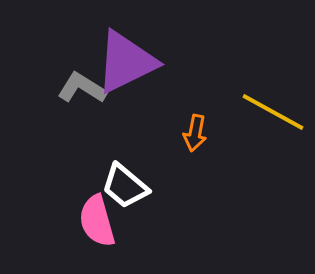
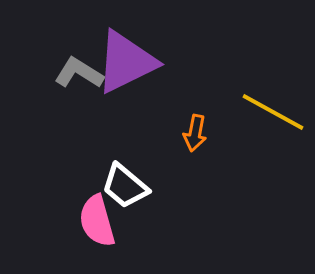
gray L-shape: moved 3 px left, 15 px up
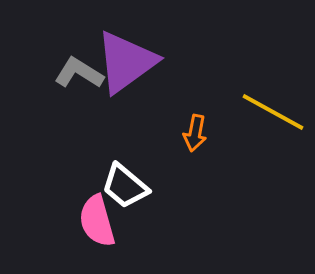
purple triangle: rotated 10 degrees counterclockwise
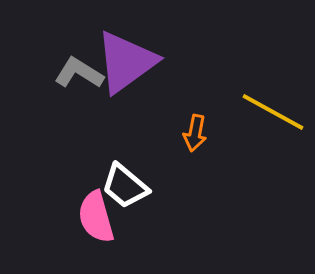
pink semicircle: moved 1 px left, 4 px up
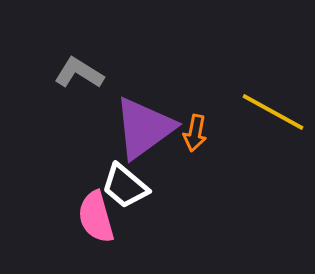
purple triangle: moved 18 px right, 66 px down
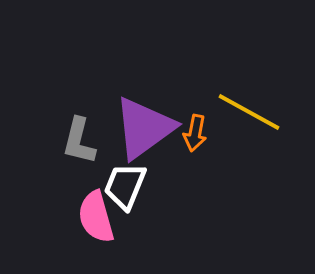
gray L-shape: moved 68 px down; rotated 108 degrees counterclockwise
yellow line: moved 24 px left
white trapezoid: rotated 72 degrees clockwise
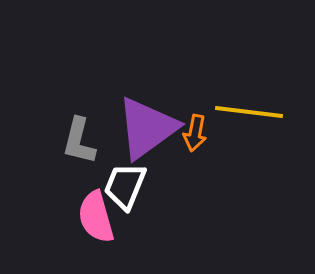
yellow line: rotated 22 degrees counterclockwise
purple triangle: moved 3 px right
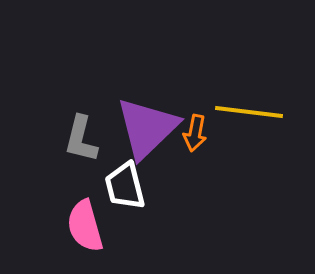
purple triangle: rotated 8 degrees counterclockwise
gray L-shape: moved 2 px right, 2 px up
white trapezoid: rotated 36 degrees counterclockwise
pink semicircle: moved 11 px left, 9 px down
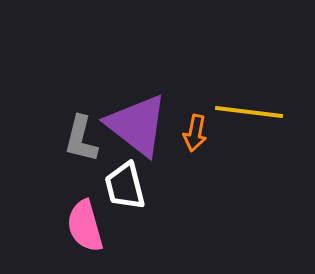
purple triangle: moved 10 px left, 3 px up; rotated 38 degrees counterclockwise
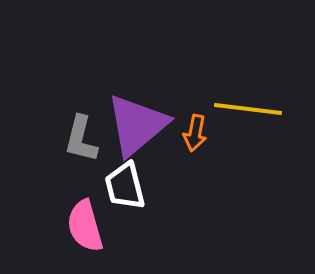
yellow line: moved 1 px left, 3 px up
purple triangle: rotated 42 degrees clockwise
